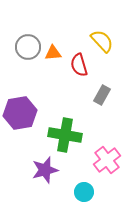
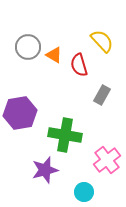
orange triangle: moved 1 px right, 2 px down; rotated 36 degrees clockwise
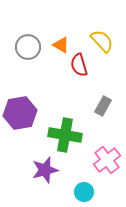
orange triangle: moved 7 px right, 10 px up
gray rectangle: moved 1 px right, 11 px down
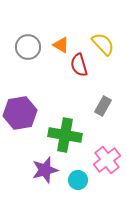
yellow semicircle: moved 1 px right, 3 px down
cyan circle: moved 6 px left, 12 px up
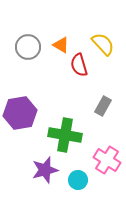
pink cross: rotated 20 degrees counterclockwise
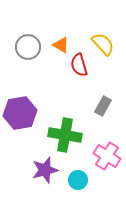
pink cross: moved 4 px up
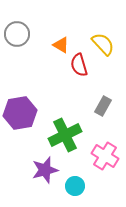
gray circle: moved 11 px left, 13 px up
green cross: rotated 36 degrees counterclockwise
pink cross: moved 2 px left
cyan circle: moved 3 px left, 6 px down
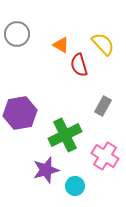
purple star: moved 1 px right
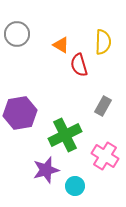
yellow semicircle: moved 2 px up; rotated 45 degrees clockwise
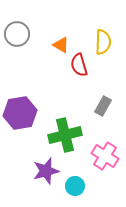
green cross: rotated 12 degrees clockwise
purple star: moved 1 px down
